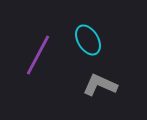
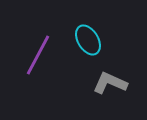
gray L-shape: moved 10 px right, 2 px up
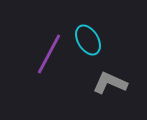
purple line: moved 11 px right, 1 px up
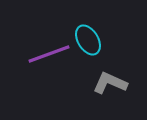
purple line: rotated 42 degrees clockwise
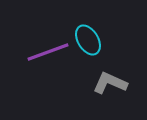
purple line: moved 1 px left, 2 px up
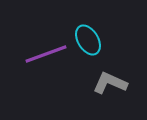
purple line: moved 2 px left, 2 px down
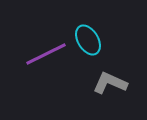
purple line: rotated 6 degrees counterclockwise
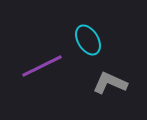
purple line: moved 4 px left, 12 px down
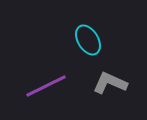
purple line: moved 4 px right, 20 px down
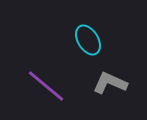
purple line: rotated 66 degrees clockwise
